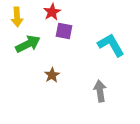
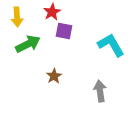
brown star: moved 2 px right, 1 px down
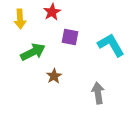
yellow arrow: moved 3 px right, 2 px down
purple square: moved 6 px right, 6 px down
green arrow: moved 5 px right, 8 px down
gray arrow: moved 2 px left, 2 px down
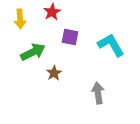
brown star: moved 3 px up
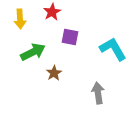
cyan L-shape: moved 2 px right, 4 px down
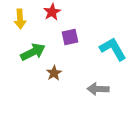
purple square: rotated 24 degrees counterclockwise
gray arrow: moved 4 px up; rotated 80 degrees counterclockwise
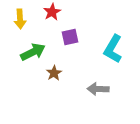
cyan L-shape: rotated 120 degrees counterclockwise
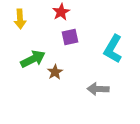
red star: moved 9 px right
green arrow: moved 7 px down
brown star: moved 1 px right, 1 px up
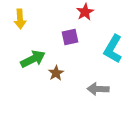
red star: moved 24 px right
brown star: moved 1 px right, 1 px down
